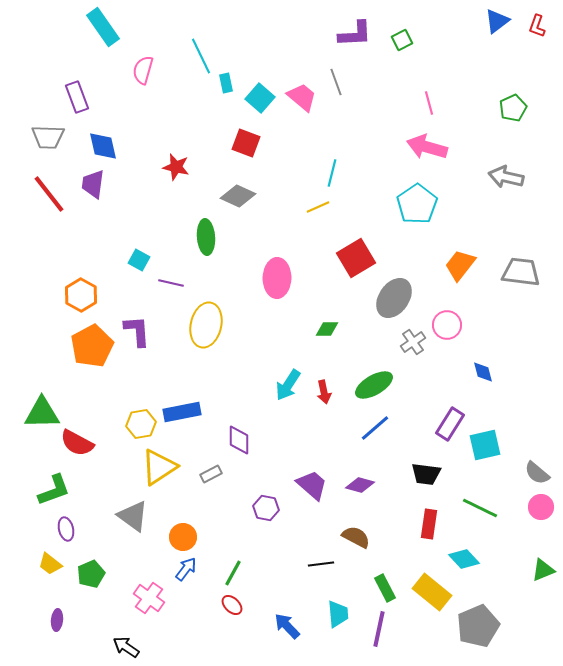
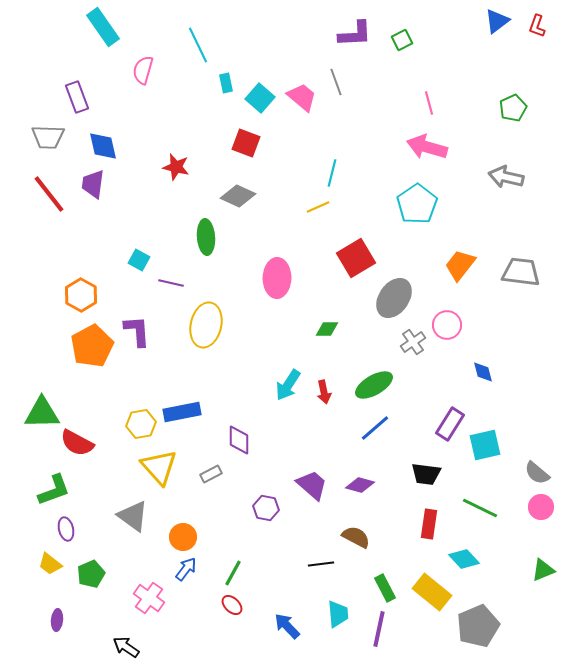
cyan line at (201, 56): moved 3 px left, 11 px up
yellow triangle at (159, 467): rotated 39 degrees counterclockwise
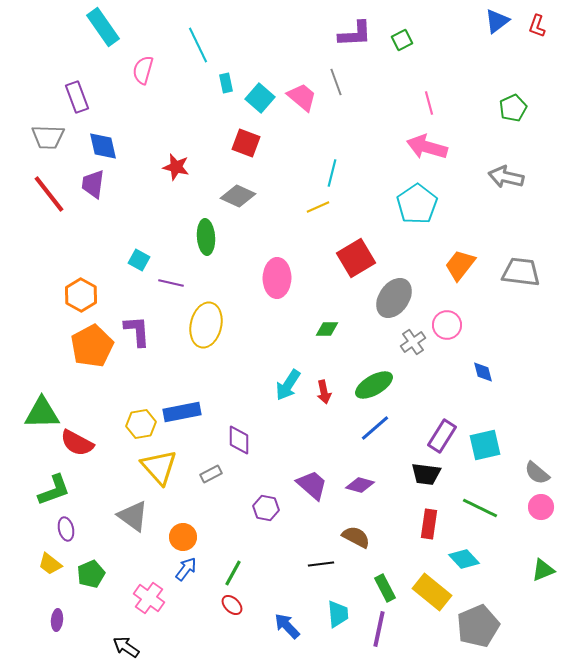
purple rectangle at (450, 424): moved 8 px left, 12 px down
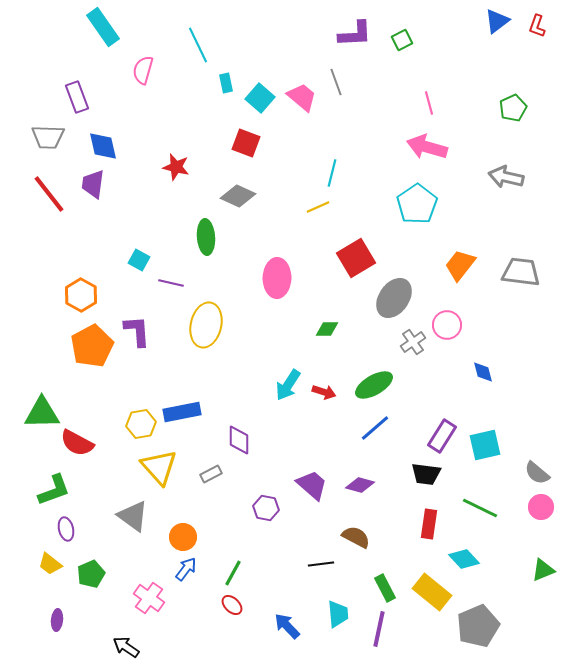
red arrow at (324, 392): rotated 60 degrees counterclockwise
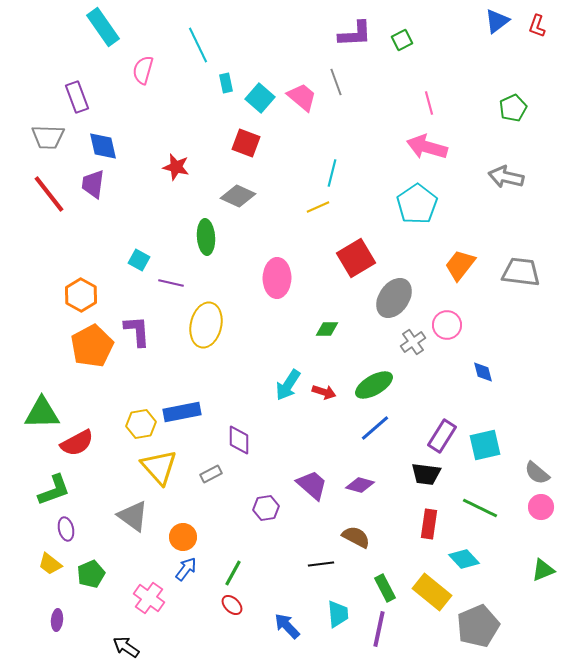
red semicircle at (77, 443): rotated 56 degrees counterclockwise
purple hexagon at (266, 508): rotated 20 degrees counterclockwise
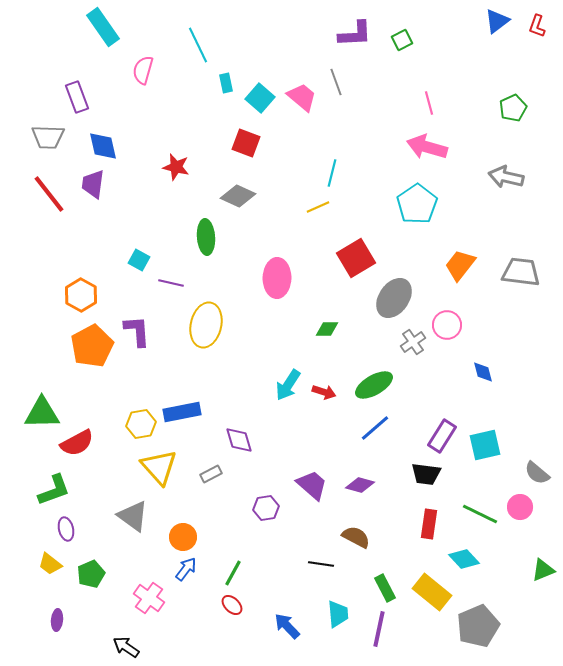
purple diamond at (239, 440): rotated 16 degrees counterclockwise
pink circle at (541, 507): moved 21 px left
green line at (480, 508): moved 6 px down
black line at (321, 564): rotated 15 degrees clockwise
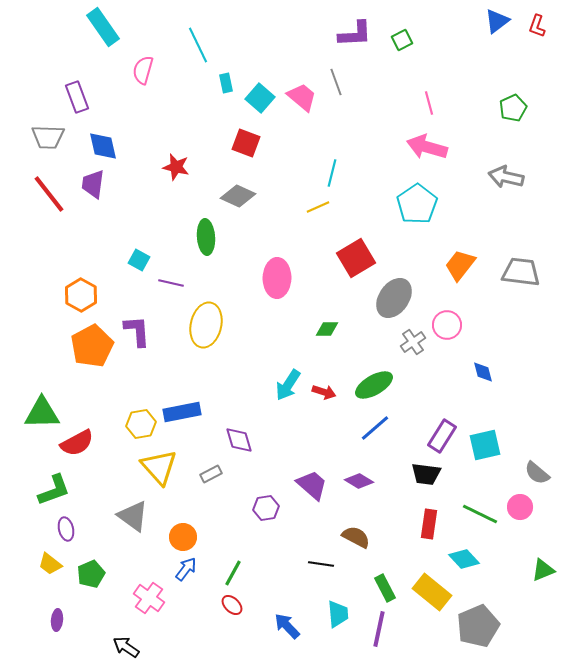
purple diamond at (360, 485): moved 1 px left, 4 px up; rotated 16 degrees clockwise
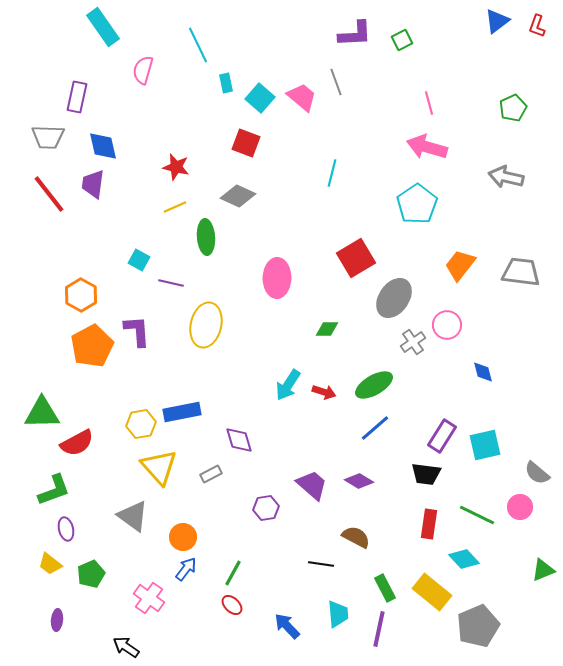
purple rectangle at (77, 97): rotated 32 degrees clockwise
yellow line at (318, 207): moved 143 px left
green line at (480, 514): moved 3 px left, 1 px down
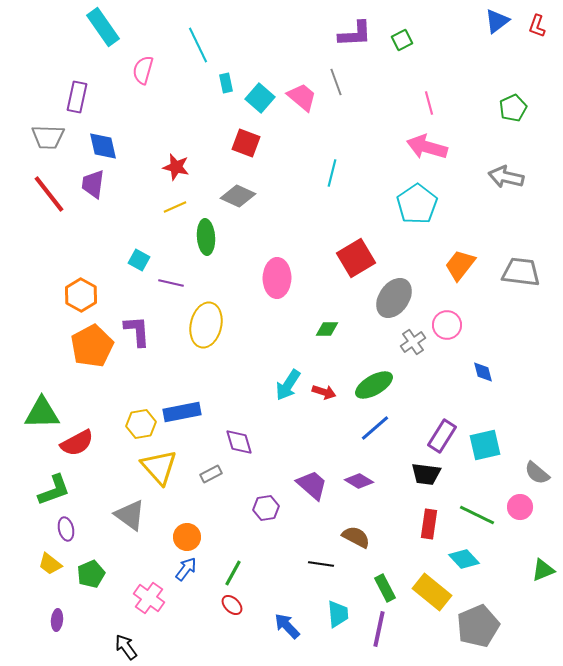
purple diamond at (239, 440): moved 2 px down
gray triangle at (133, 516): moved 3 px left, 1 px up
orange circle at (183, 537): moved 4 px right
black arrow at (126, 647): rotated 20 degrees clockwise
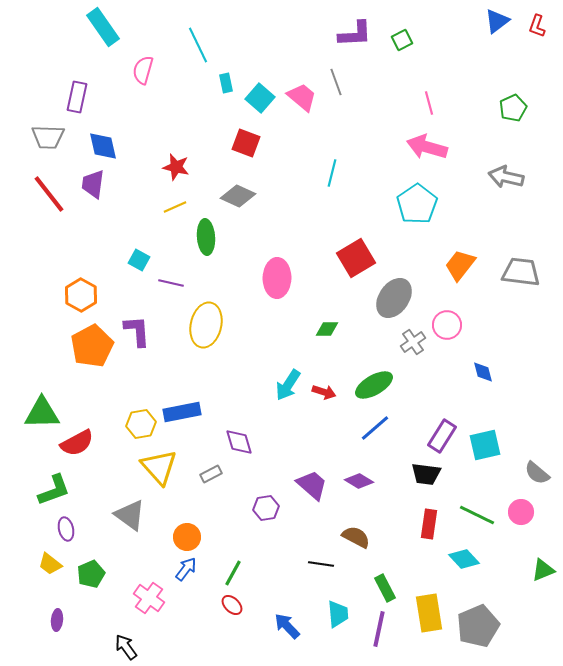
pink circle at (520, 507): moved 1 px right, 5 px down
yellow rectangle at (432, 592): moved 3 px left, 21 px down; rotated 42 degrees clockwise
